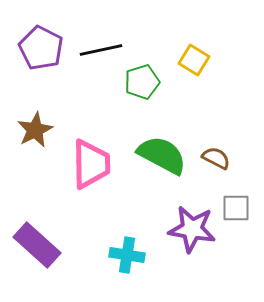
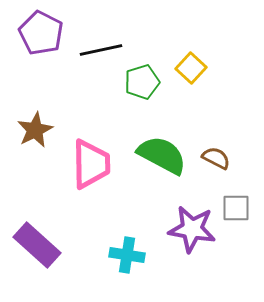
purple pentagon: moved 15 px up
yellow square: moved 3 px left, 8 px down; rotated 12 degrees clockwise
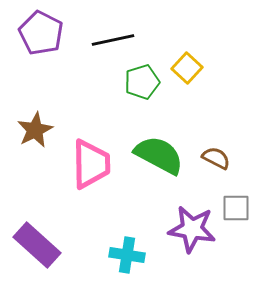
black line: moved 12 px right, 10 px up
yellow square: moved 4 px left
green semicircle: moved 3 px left
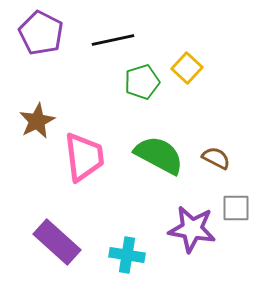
brown star: moved 2 px right, 9 px up
pink trapezoid: moved 7 px left, 7 px up; rotated 6 degrees counterclockwise
purple rectangle: moved 20 px right, 3 px up
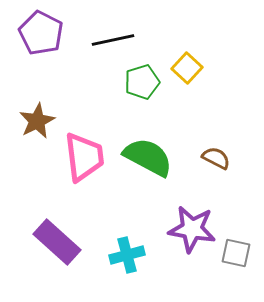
green semicircle: moved 11 px left, 2 px down
gray square: moved 45 px down; rotated 12 degrees clockwise
cyan cross: rotated 24 degrees counterclockwise
